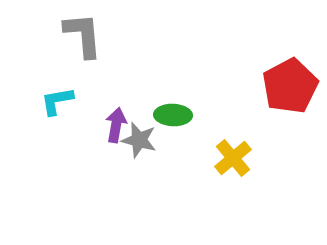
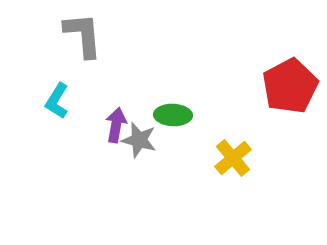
cyan L-shape: rotated 48 degrees counterclockwise
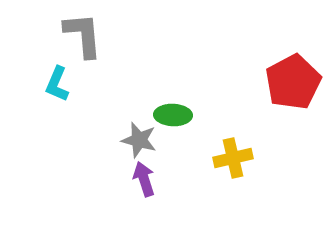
red pentagon: moved 3 px right, 4 px up
cyan L-shape: moved 17 px up; rotated 9 degrees counterclockwise
purple arrow: moved 28 px right, 54 px down; rotated 28 degrees counterclockwise
yellow cross: rotated 27 degrees clockwise
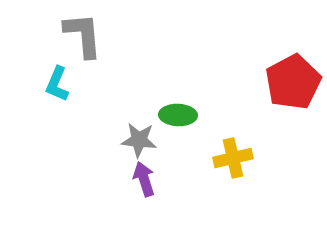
green ellipse: moved 5 px right
gray star: rotated 9 degrees counterclockwise
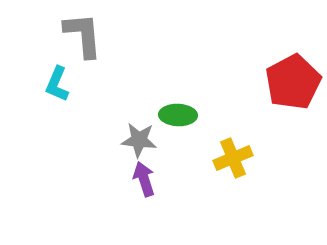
yellow cross: rotated 9 degrees counterclockwise
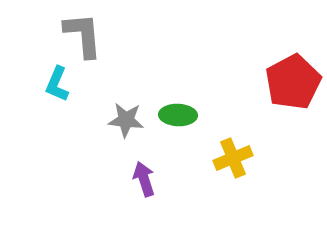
gray star: moved 13 px left, 20 px up
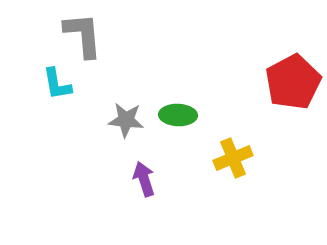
cyan L-shape: rotated 33 degrees counterclockwise
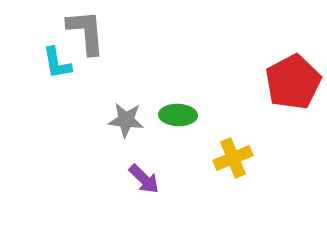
gray L-shape: moved 3 px right, 3 px up
cyan L-shape: moved 21 px up
purple arrow: rotated 152 degrees clockwise
